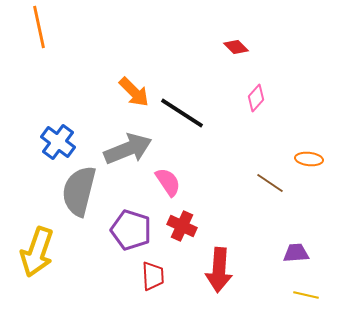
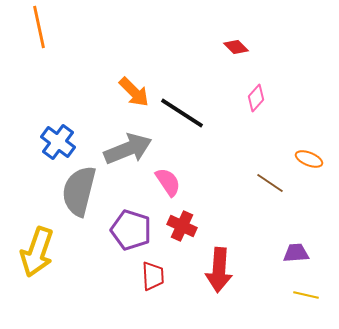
orange ellipse: rotated 16 degrees clockwise
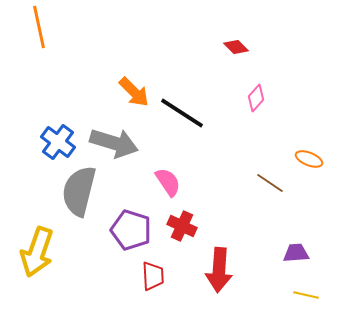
gray arrow: moved 14 px left, 6 px up; rotated 39 degrees clockwise
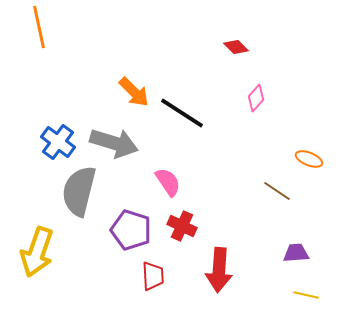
brown line: moved 7 px right, 8 px down
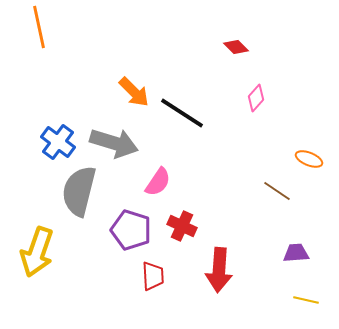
pink semicircle: moved 10 px left; rotated 68 degrees clockwise
yellow line: moved 5 px down
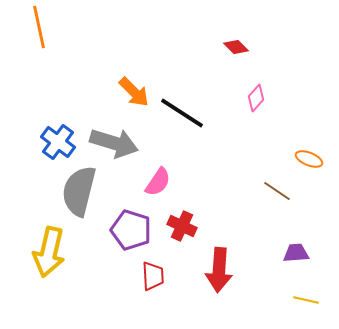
yellow arrow: moved 12 px right; rotated 6 degrees counterclockwise
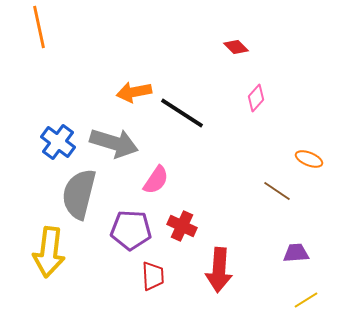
orange arrow: rotated 124 degrees clockwise
pink semicircle: moved 2 px left, 2 px up
gray semicircle: moved 3 px down
purple pentagon: rotated 15 degrees counterclockwise
yellow arrow: rotated 6 degrees counterclockwise
yellow line: rotated 45 degrees counterclockwise
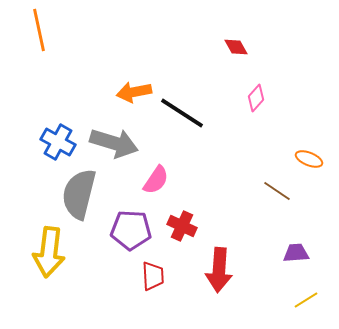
orange line: moved 3 px down
red diamond: rotated 15 degrees clockwise
blue cross: rotated 8 degrees counterclockwise
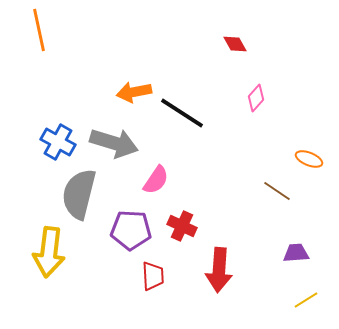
red diamond: moved 1 px left, 3 px up
